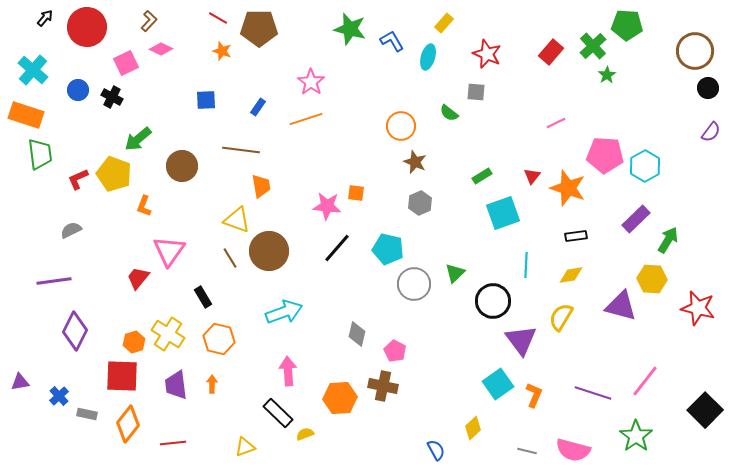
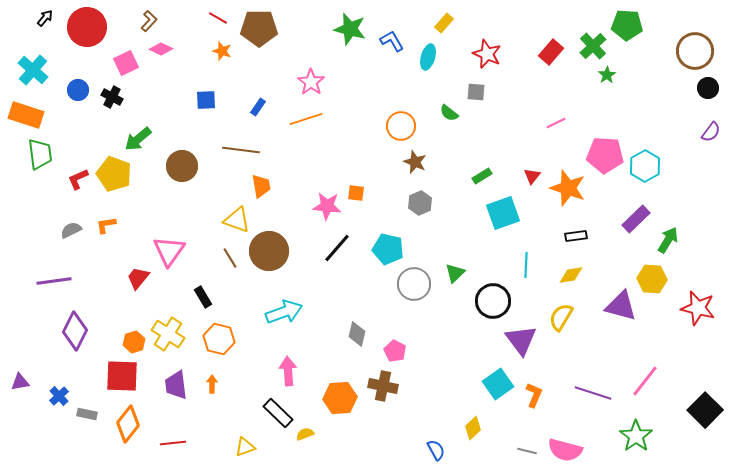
orange L-shape at (144, 206): moved 38 px left, 19 px down; rotated 60 degrees clockwise
pink semicircle at (573, 450): moved 8 px left
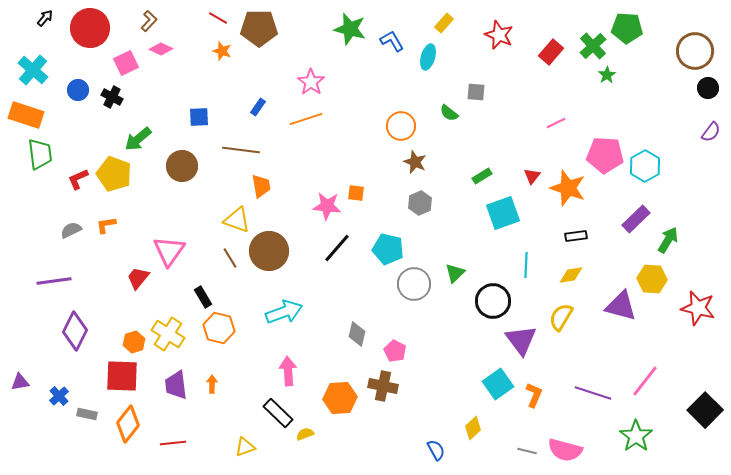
green pentagon at (627, 25): moved 3 px down
red circle at (87, 27): moved 3 px right, 1 px down
red star at (487, 54): moved 12 px right, 19 px up
blue square at (206, 100): moved 7 px left, 17 px down
orange hexagon at (219, 339): moved 11 px up
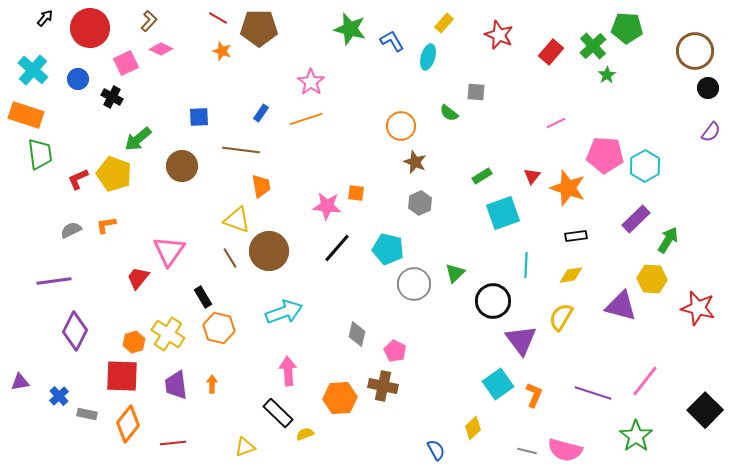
blue circle at (78, 90): moved 11 px up
blue rectangle at (258, 107): moved 3 px right, 6 px down
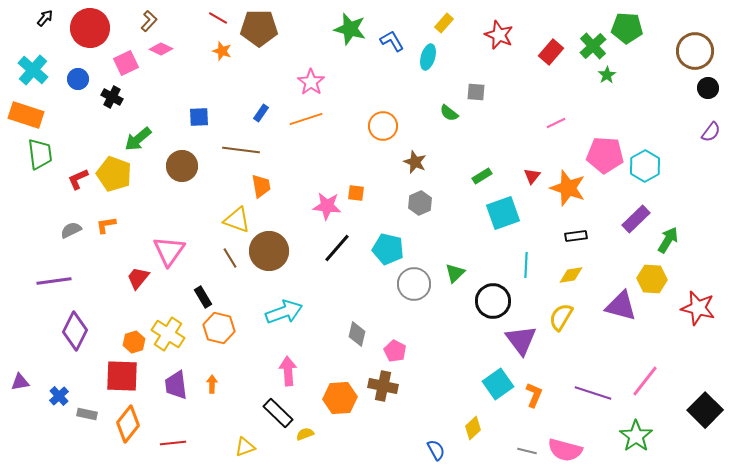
orange circle at (401, 126): moved 18 px left
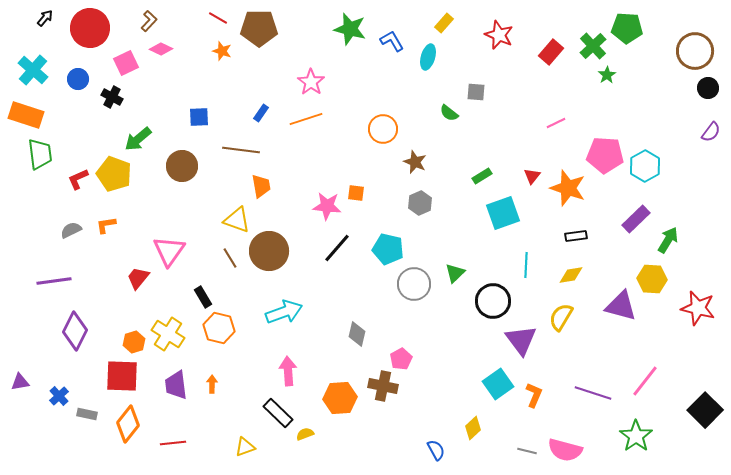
orange circle at (383, 126): moved 3 px down
pink pentagon at (395, 351): moved 6 px right, 8 px down; rotated 15 degrees clockwise
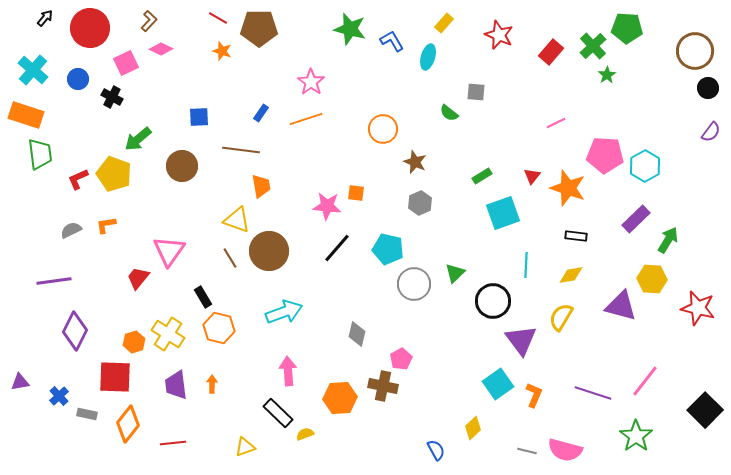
black rectangle at (576, 236): rotated 15 degrees clockwise
red square at (122, 376): moved 7 px left, 1 px down
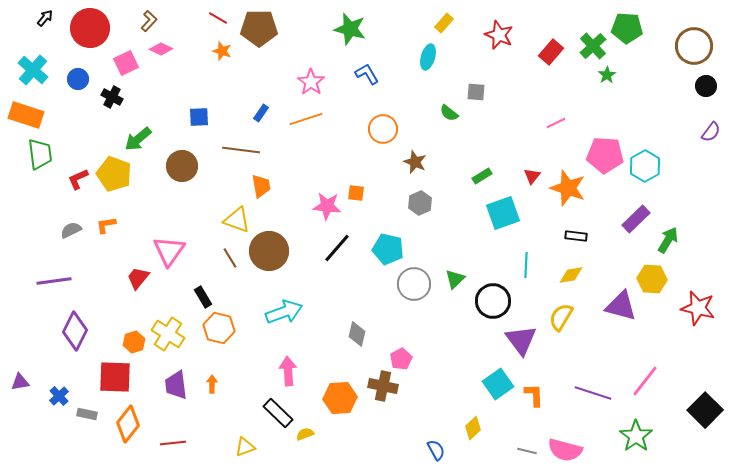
blue L-shape at (392, 41): moved 25 px left, 33 px down
brown circle at (695, 51): moved 1 px left, 5 px up
black circle at (708, 88): moved 2 px left, 2 px up
green triangle at (455, 273): moved 6 px down
orange L-shape at (534, 395): rotated 25 degrees counterclockwise
